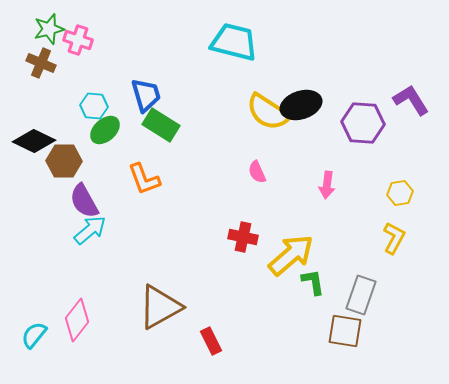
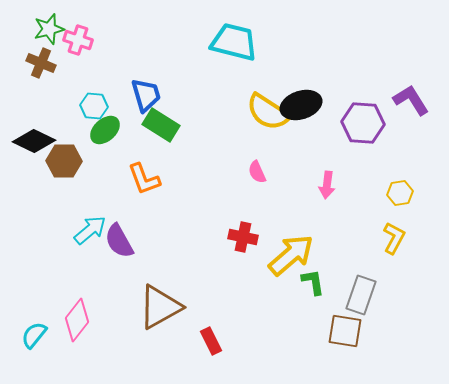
purple semicircle: moved 35 px right, 40 px down
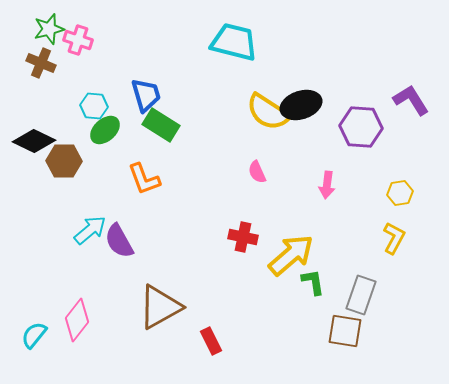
purple hexagon: moved 2 px left, 4 px down
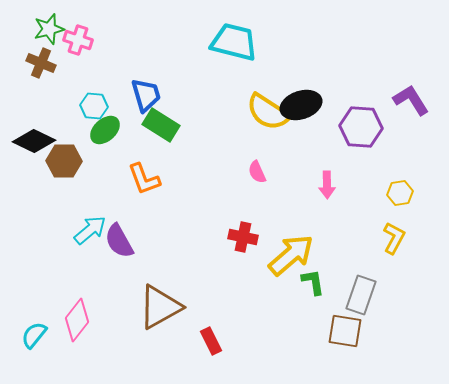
pink arrow: rotated 8 degrees counterclockwise
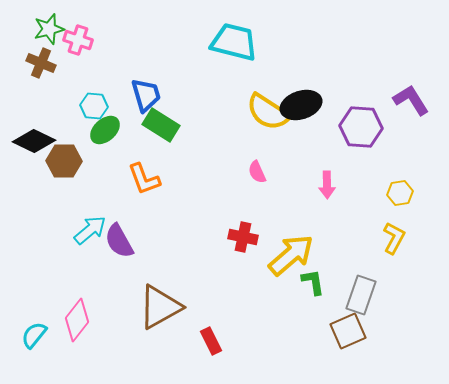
brown square: moved 3 px right; rotated 33 degrees counterclockwise
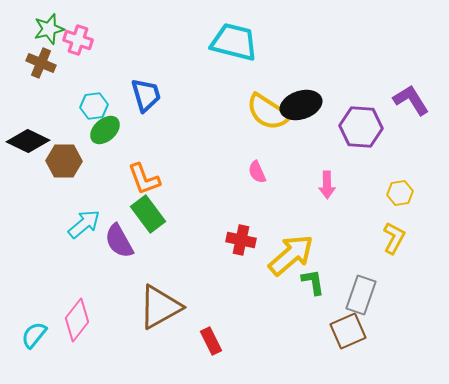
cyan hexagon: rotated 12 degrees counterclockwise
green rectangle: moved 13 px left, 89 px down; rotated 21 degrees clockwise
black diamond: moved 6 px left
cyan arrow: moved 6 px left, 6 px up
red cross: moved 2 px left, 3 px down
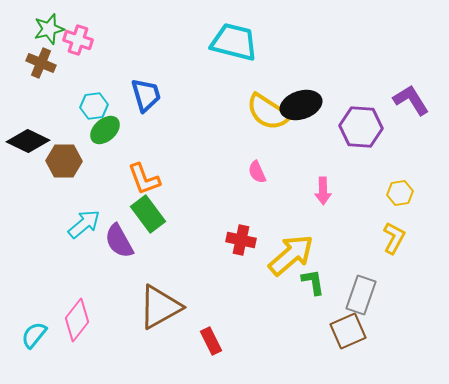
pink arrow: moved 4 px left, 6 px down
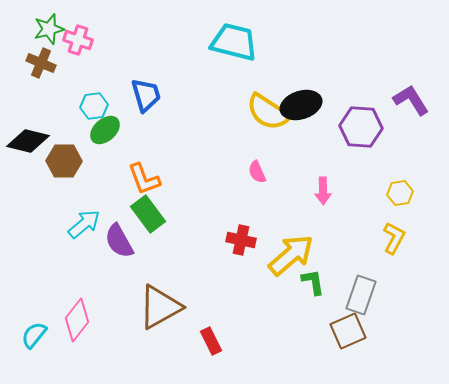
black diamond: rotated 12 degrees counterclockwise
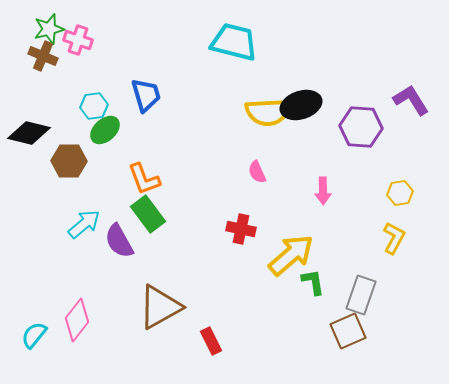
brown cross: moved 2 px right, 7 px up
yellow semicircle: rotated 36 degrees counterclockwise
black diamond: moved 1 px right, 8 px up
brown hexagon: moved 5 px right
red cross: moved 11 px up
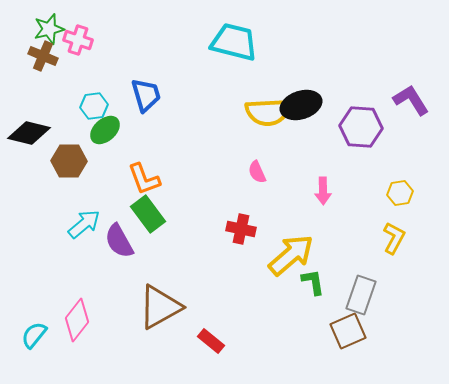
red rectangle: rotated 24 degrees counterclockwise
